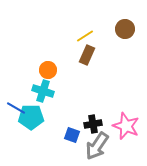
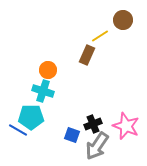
brown circle: moved 2 px left, 9 px up
yellow line: moved 15 px right
blue line: moved 2 px right, 22 px down
black cross: rotated 12 degrees counterclockwise
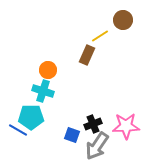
pink star: rotated 24 degrees counterclockwise
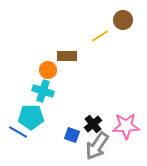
brown rectangle: moved 20 px left, 1 px down; rotated 66 degrees clockwise
black cross: rotated 18 degrees counterclockwise
blue line: moved 2 px down
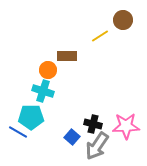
black cross: rotated 36 degrees counterclockwise
blue square: moved 2 px down; rotated 21 degrees clockwise
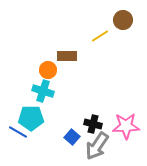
cyan pentagon: moved 1 px down
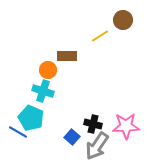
cyan pentagon: rotated 25 degrees clockwise
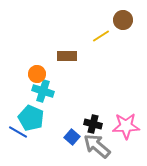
yellow line: moved 1 px right
orange circle: moved 11 px left, 4 px down
gray arrow: rotated 96 degrees clockwise
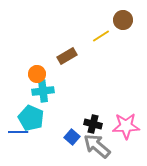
brown rectangle: rotated 30 degrees counterclockwise
cyan cross: rotated 25 degrees counterclockwise
blue line: rotated 30 degrees counterclockwise
